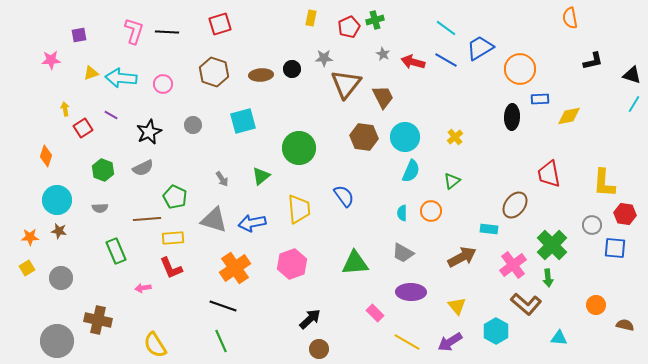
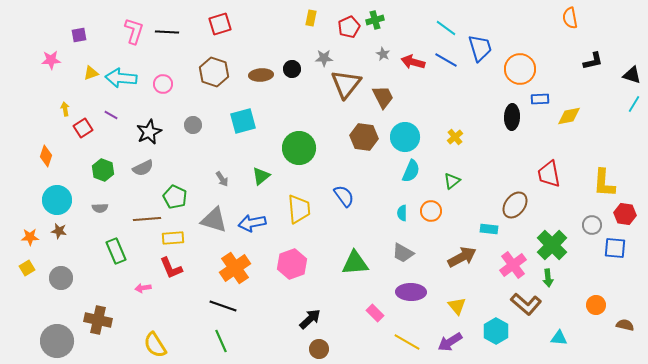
blue trapezoid at (480, 48): rotated 104 degrees clockwise
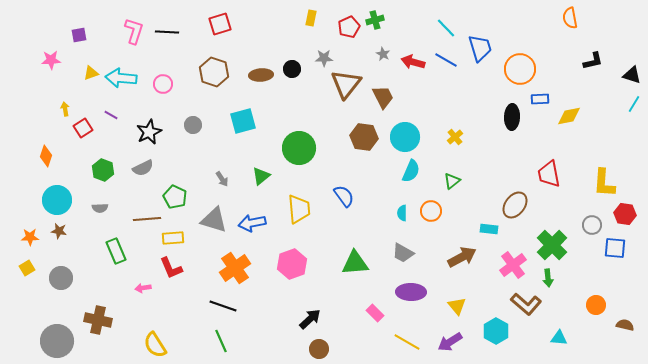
cyan line at (446, 28): rotated 10 degrees clockwise
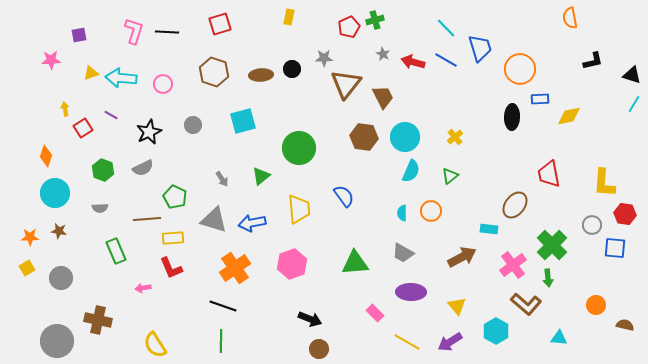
yellow rectangle at (311, 18): moved 22 px left, 1 px up
green triangle at (452, 181): moved 2 px left, 5 px up
cyan circle at (57, 200): moved 2 px left, 7 px up
black arrow at (310, 319): rotated 65 degrees clockwise
green line at (221, 341): rotated 25 degrees clockwise
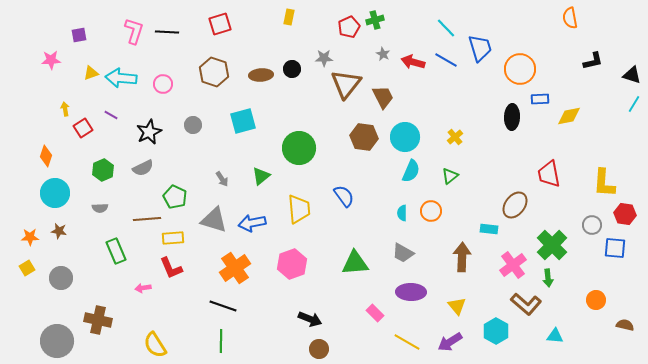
green hexagon at (103, 170): rotated 15 degrees clockwise
brown arrow at (462, 257): rotated 60 degrees counterclockwise
orange circle at (596, 305): moved 5 px up
cyan triangle at (559, 338): moved 4 px left, 2 px up
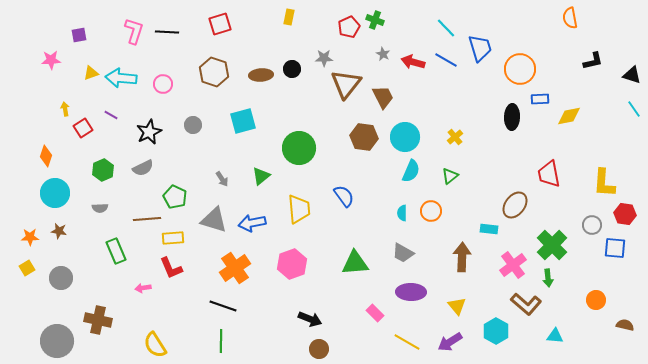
green cross at (375, 20): rotated 36 degrees clockwise
cyan line at (634, 104): moved 5 px down; rotated 66 degrees counterclockwise
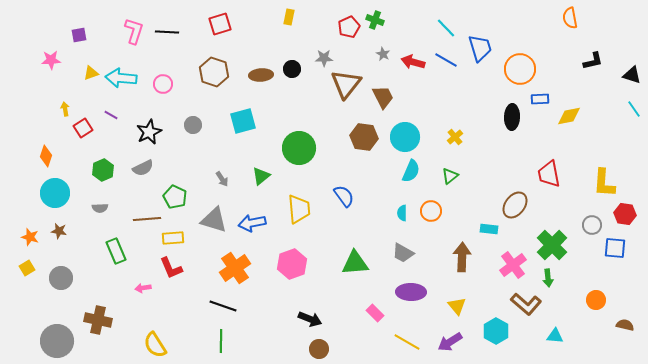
orange star at (30, 237): rotated 18 degrees clockwise
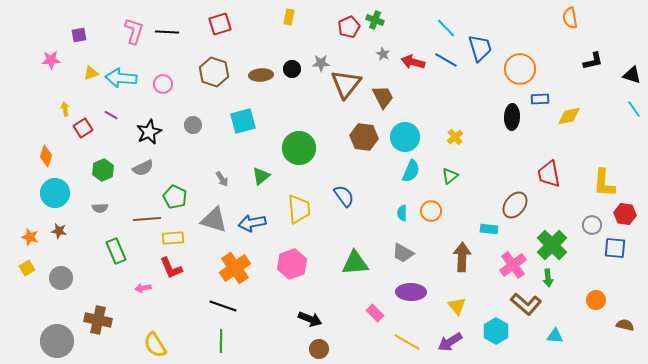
gray star at (324, 58): moved 3 px left, 5 px down
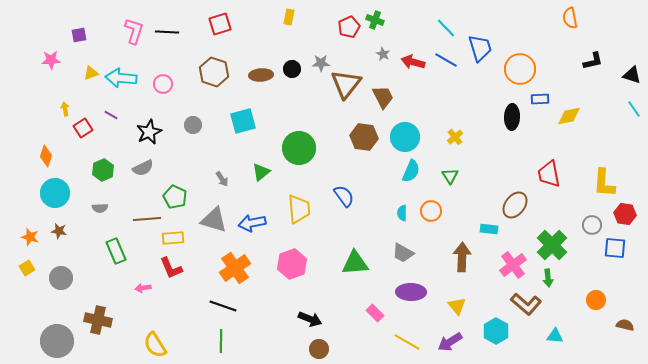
green triangle at (261, 176): moved 4 px up
green triangle at (450, 176): rotated 24 degrees counterclockwise
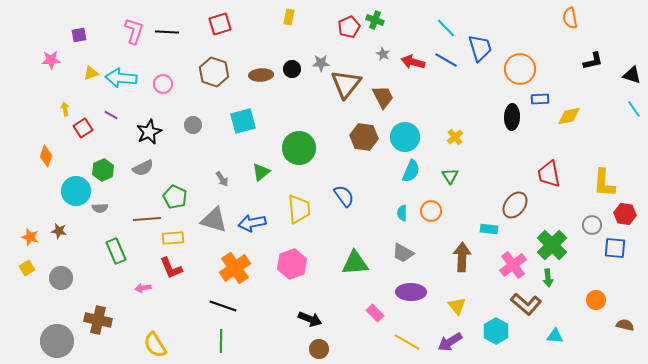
cyan circle at (55, 193): moved 21 px right, 2 px up
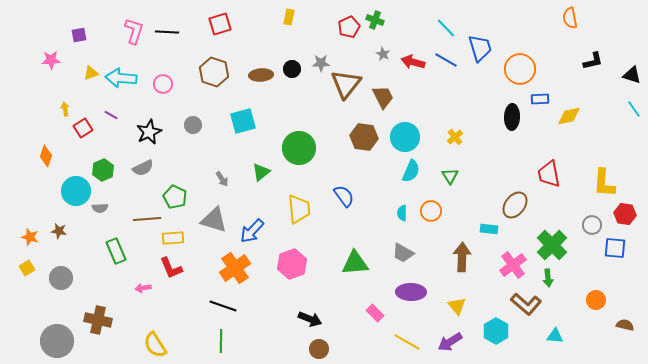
blue arrow at (252, 223): moved 8 px down; rotated 36 degrees counterclockwise
